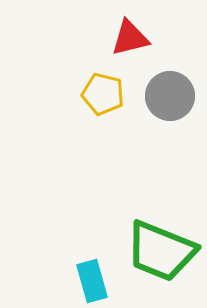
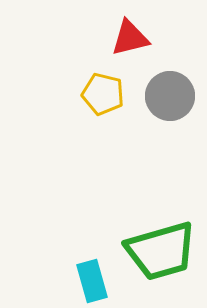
green trapezoid: rotated 38 degrees counterclockwise
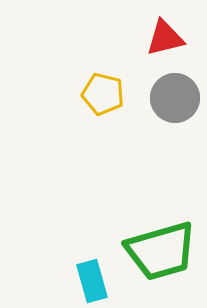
red triangle: moved 35 px right
gray circle: moved 5 px right, 2 px down
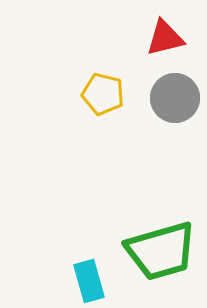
cyan rectangle: moved 3 px left
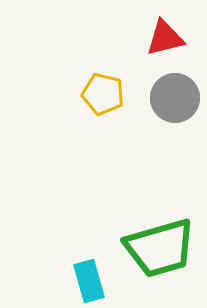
green trapezoid: moved 1 px left, 3 px up
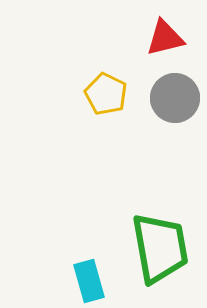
yellow pentagon: moved 3 px right; rotated 12 degrees clockwise
green trapezoid: rotated 84 degrees counterclockwise
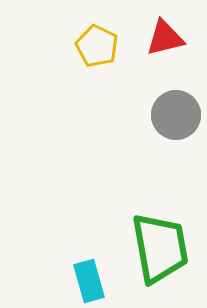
yellow pentagon: moved 9 px left, 48 px up
gray circle: moved 1 px right, 17 px down
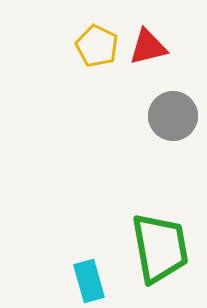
red triangle: moved 17 px left, 9 px down
gray circle: moved 3 px left, 1 px down
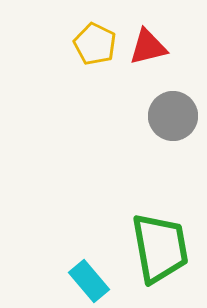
yellow pentagon: moved 2 px left, 2 px up
cyan rectangle: rotated 24 degrees counterclockwise
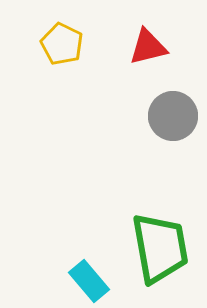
yellow pentagon: moved 33 px left
